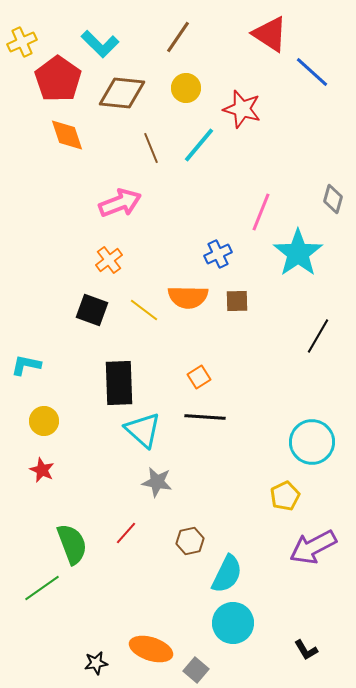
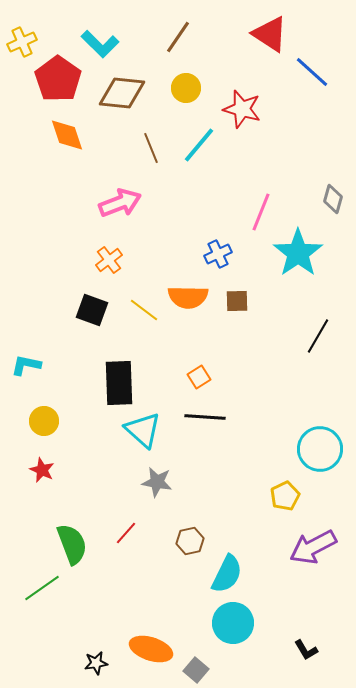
cyan circle at (312, 442): moved 8 px right, 7 px down
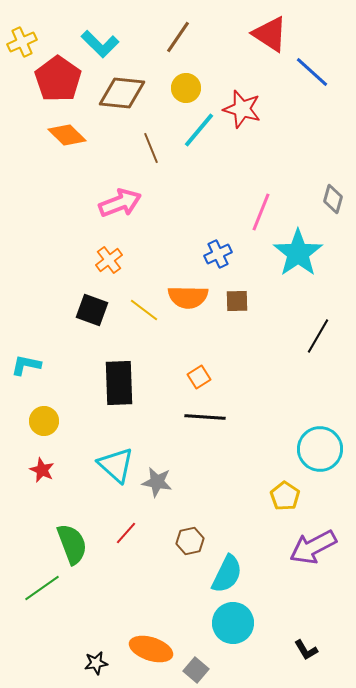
orange diamond at (67, 135): rotated 27 degrees counterclockwise
cyan line at (199, 145): moved 15 px up
cyan triangle at (143, 430): moved 27 px left, 35 px down
yellow pentagon at (285, 496): rotated 12 degrees counterclockwise
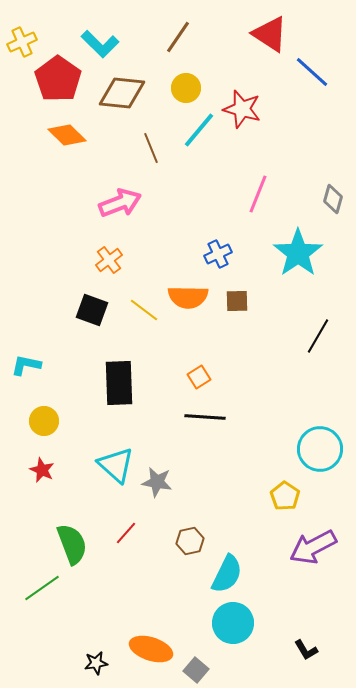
pink line at (261, 212): moved 3 px left, 18 px up
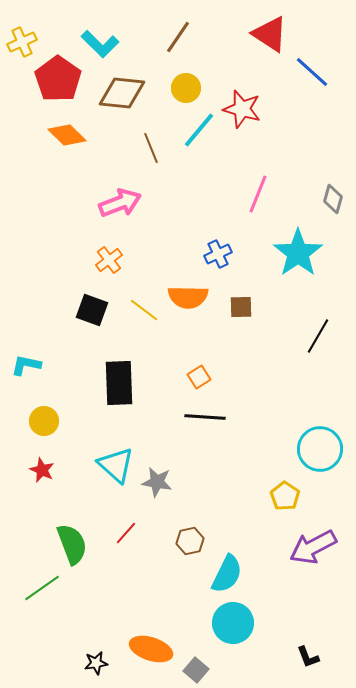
brown square at (237, 301): moved 4 px right, 6 px down
black L-shape at (306, 650): moved 2 px right, 7 px down; rotated 10 degrees clockwise
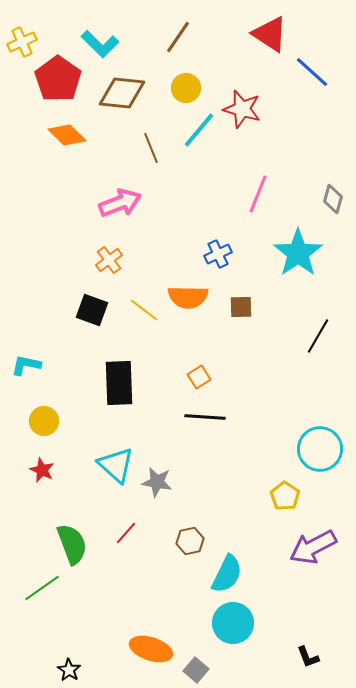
black star at (96, 663): moved 27 px left, 7 px down; rotated 30 degrees counterclockwise
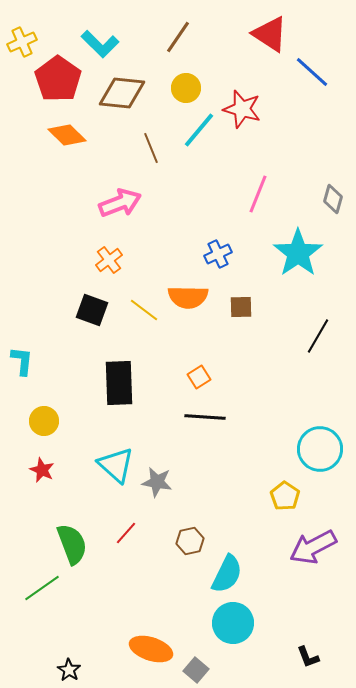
cyan L-shape at (26, 365): moved 4 px left, 4 px up; rotated 84 degrees clockwise
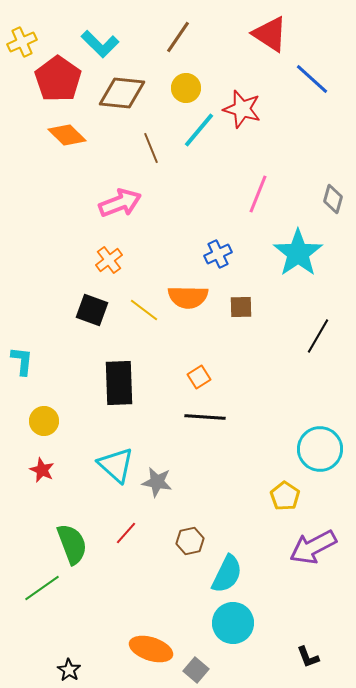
blue line at (312, 72): moved 7 px down
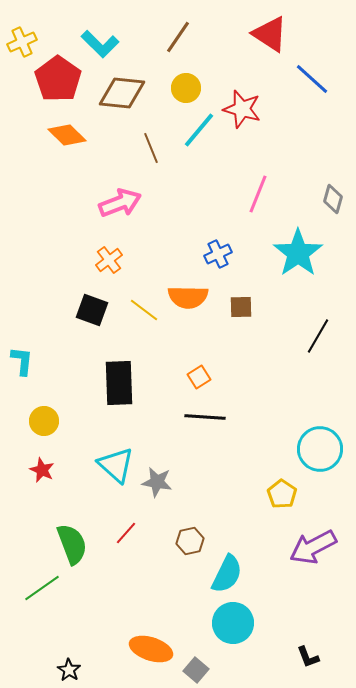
yellow pentagon at (285, 496): moved 3 px left, 2 px up
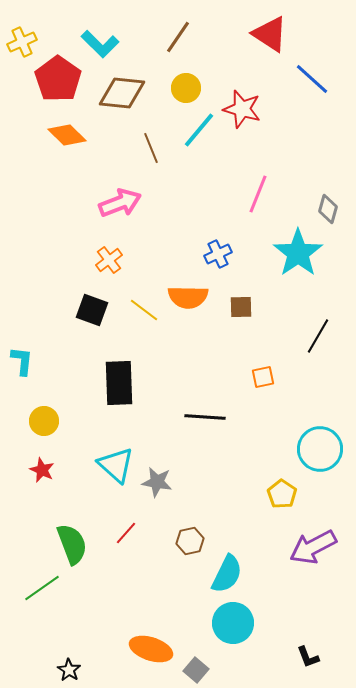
gray diamond at (333, 199): moved 5 px left, 10 px down
orange square at (199, 377): moved 64 px right; rotated 20 degrees clockwise
